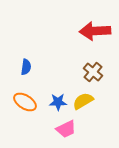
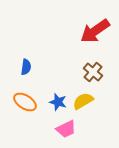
red arrow: rotated 32 degrees counterclockwise
blue star: rotated 18 degrees clockwise
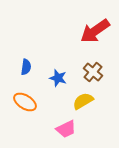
blue star: moved 24 px up
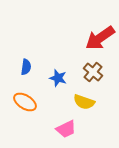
red arrow: moved 5 px right, 7 px down
yellow semicircle: moved 1 px right, 1 px down; rotated 130 degrees counterclockwise
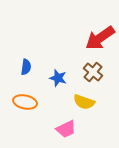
orange ellipse: rotated 20 degrees counterclockwise
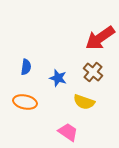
pink trapezoid: moved 2 px right, 3 px down; rotated 120 degrees counterclockwise
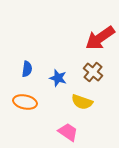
blue semicircle: moved 1 px right, 2 px down
yellow semicircle: moved 2 px left
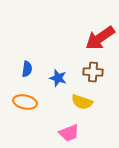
brown cross: rotated 36 degrees counterclockwise
pink trapezoid: moved 1 px right, 1 px down; rotated 125 degrees clockwise
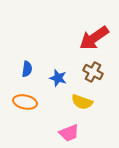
red arrow: moved 6 px left
brown cross: rotated 24 degrees clockwise
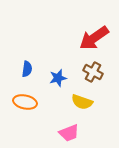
blue star: rotated 30 degrees counterclockwise
